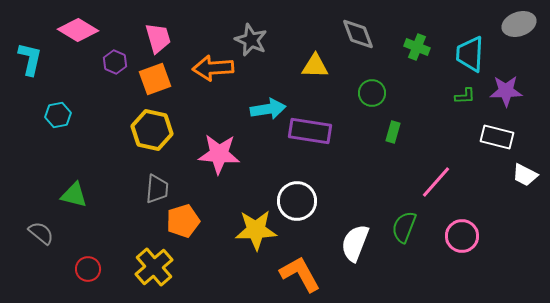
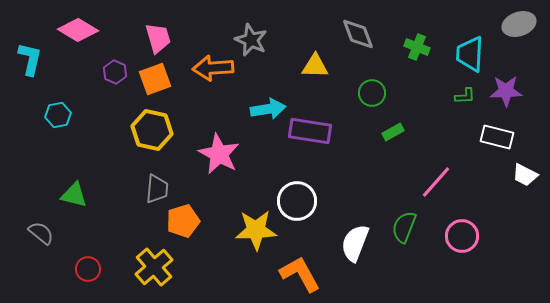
purple hexagon: moved 10 px down
green rectangle: rotated 45 degrees clockwise
pink star: rotated 24 degrees clockwise
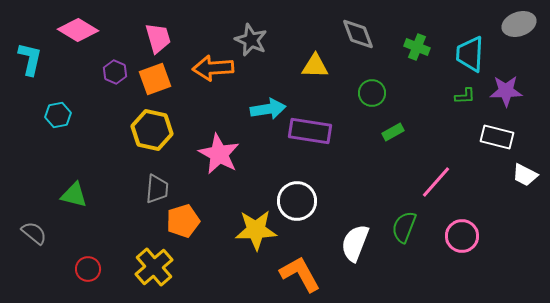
gray semicircle: moved 7 px left
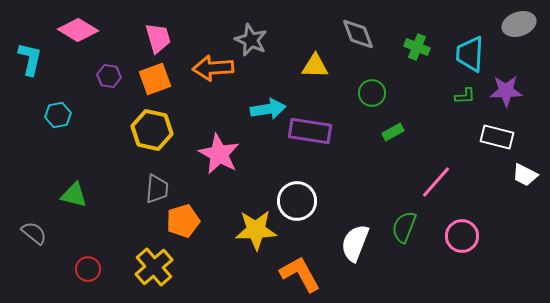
purple hexagon: moved 6 px left, 4 px down; rotated 15 degrees counterclockwise
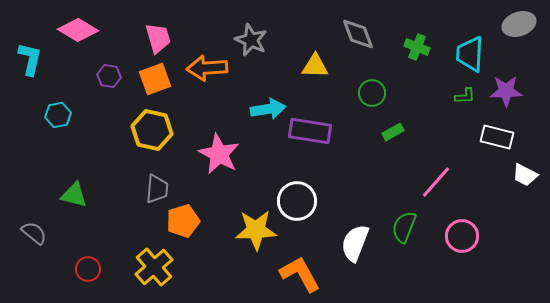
orange arrow: moved 6 px left
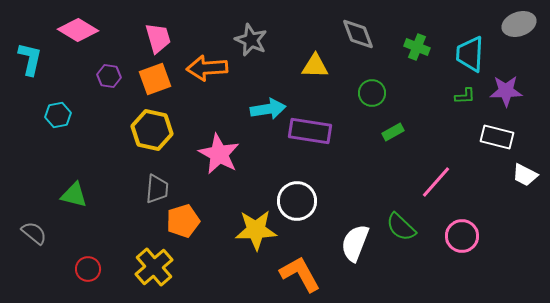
green semicircle: moved 3 px left; rotated 68 degrees counterclockwise
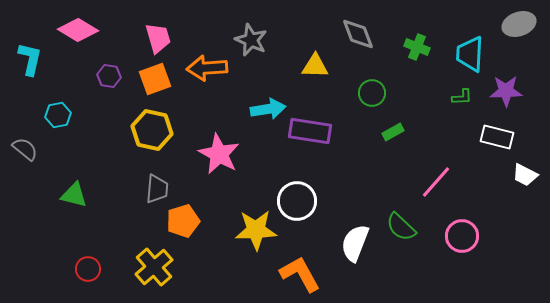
green L-shape: moved 3 px left, 1 px down
gray semicircle: moved 9 px left, 84 px up
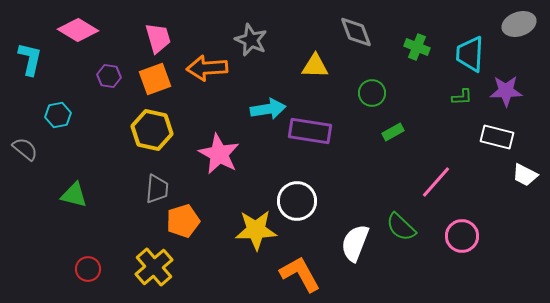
gray diamond: moved 2 px left, 2 px up
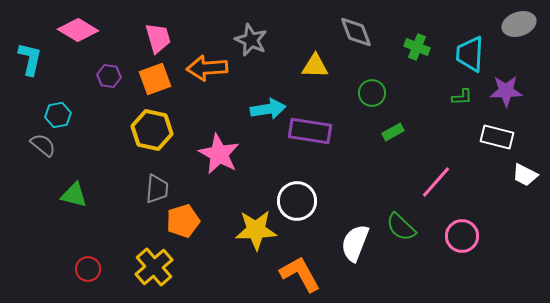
gray semicircle: moved 18 px right, 4 px up
